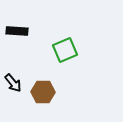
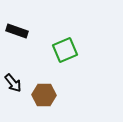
black rectangle: rotated 15 degrees clockwise
brown hexagon: moved 1 px right, 3 px down
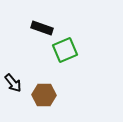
black rectangle: moved 25 px right, 3 px up
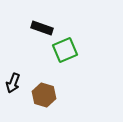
black arrow: rotated 60 degrees clockwise
brown hexagon: rotated 15 degrees clockwise
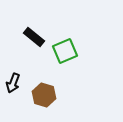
black rectangle: moved 8 px left, 9 px down; rotated 20 degrees clockwise
green square: moved 1 px down
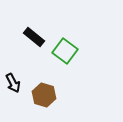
green square: rotated 30 degrees counterclockwise
black arrow: rotated 48 degrees counterclockwise
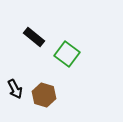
green square: moved 2 px right, 3 px down
black arrow: moved 2 px right, 6 px down
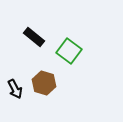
green square: moved 2 px right, 3 px up
brown hexagon: moved 12 px up
